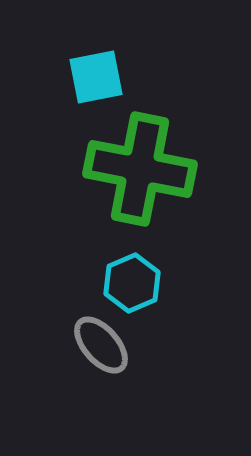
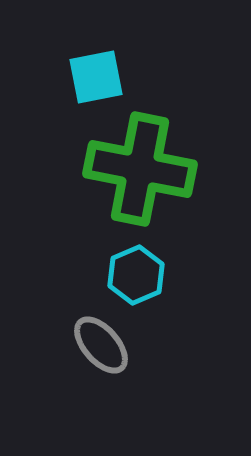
cyan hexagon: moved 4 px right, 8 px up
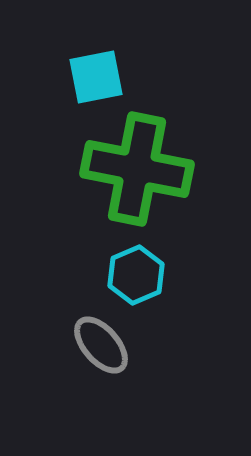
green cross: moved 3 px left
